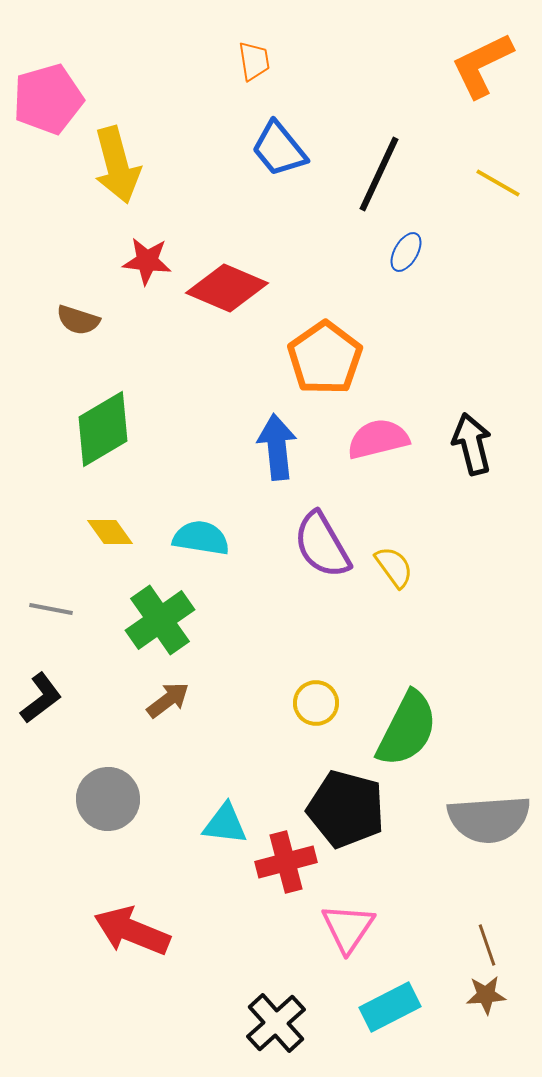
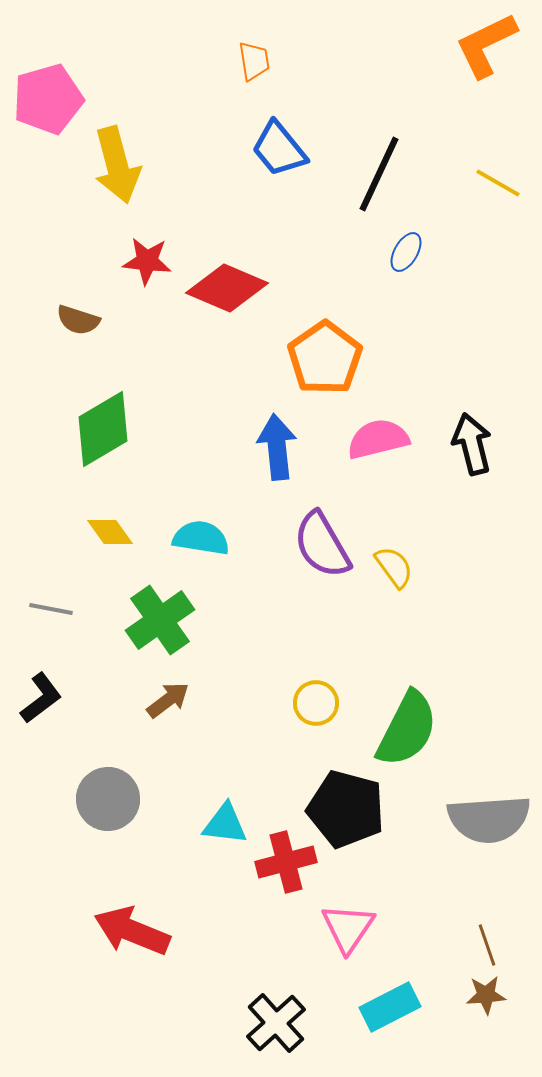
orange L-shape: moved 4 px right, 20 px up
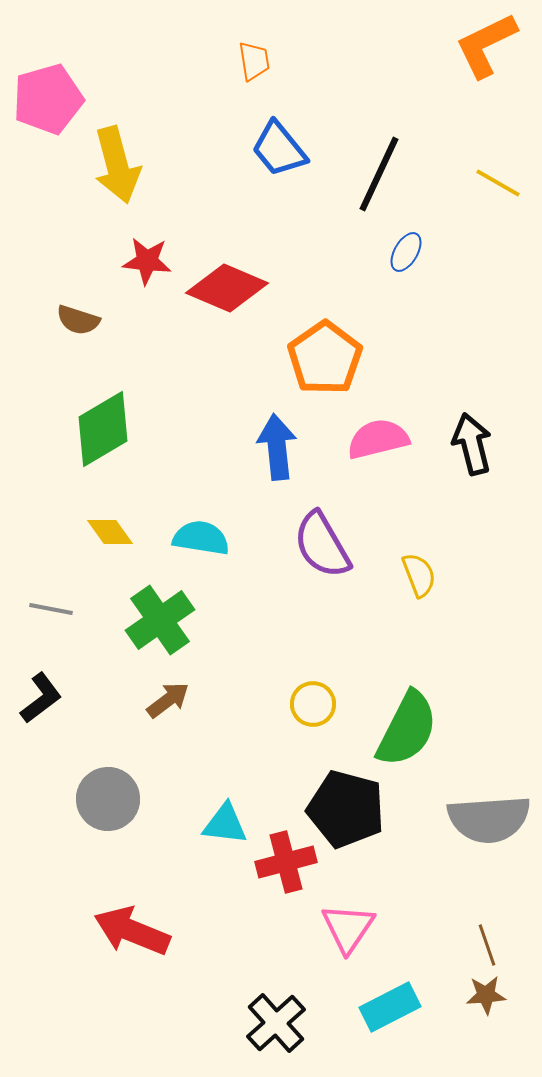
yellow semicircle: moved 25 px right, 8 px down; rotated 15 degrees clockwise
yellow circle: moved 3 px left, 1 px down
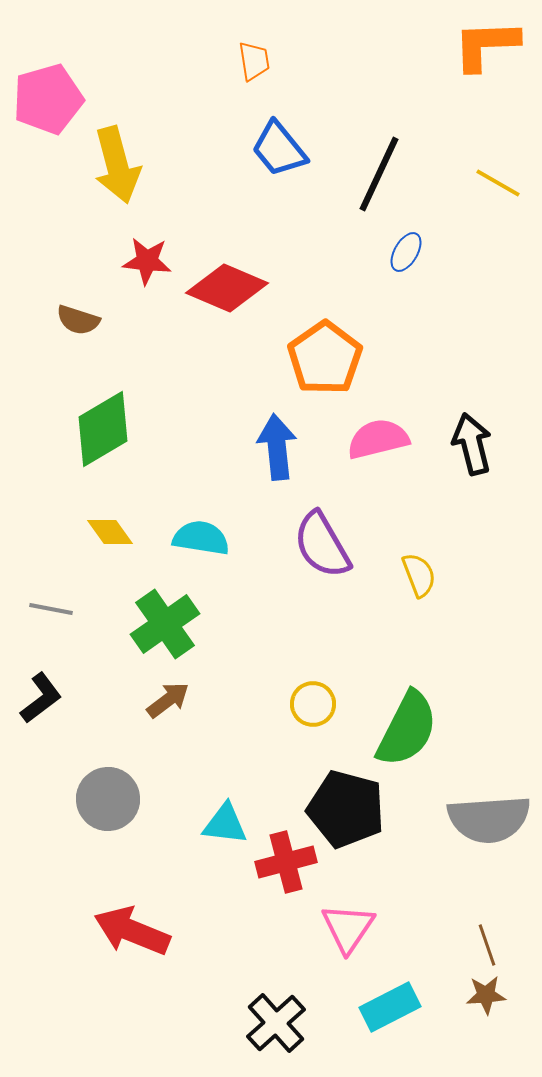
orange L-shape: rotated 24 degrees clockwise
green cross: moved 5 px right, 4 px down
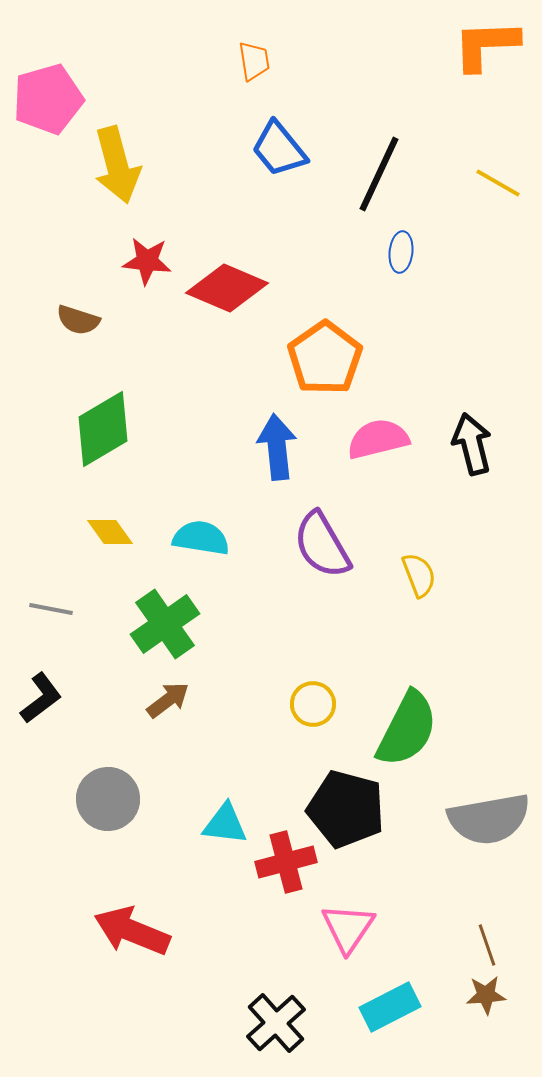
blue ellipse: moved 5 px left; rotated 24 degrees counterclockwise
gray semicircle: rotated 6 degrees counterclockwise
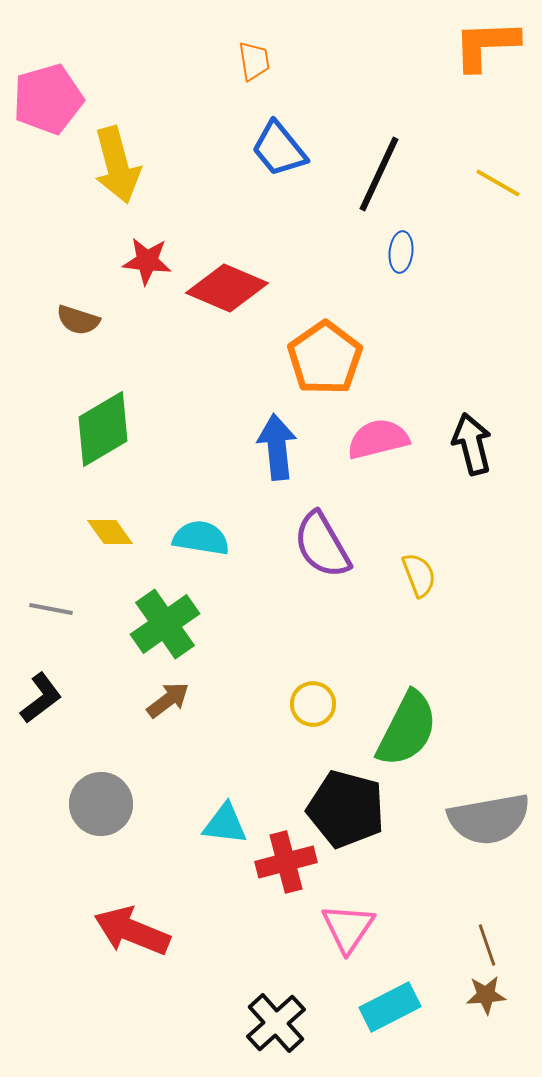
gray circle: moved 7 px left, 5 px down
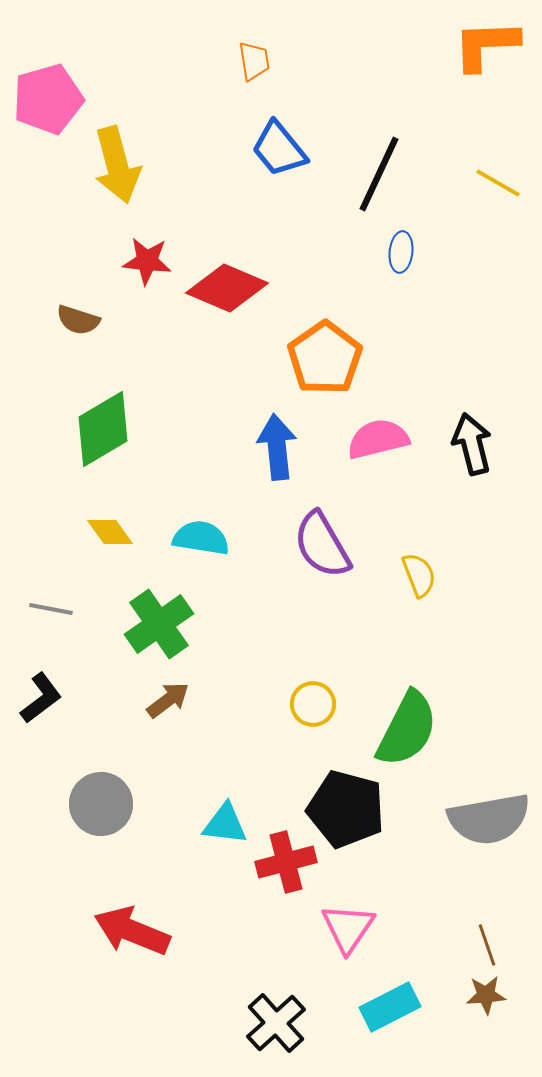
green cross: moved 6 px left
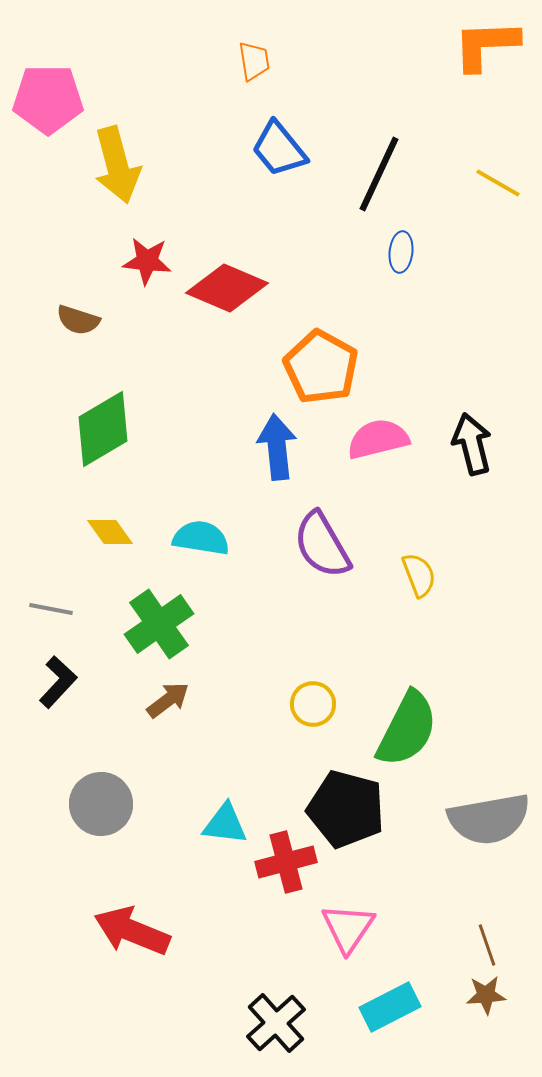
pink pentagon: rotated 16 degrees clockwise
orange pentagon: moved 4 px left, 9 px down; rotated 8 degrees counterclockwise
black L-shape: moved 17 px right, 16 px up; rotated 10 degrees counterclockwise
